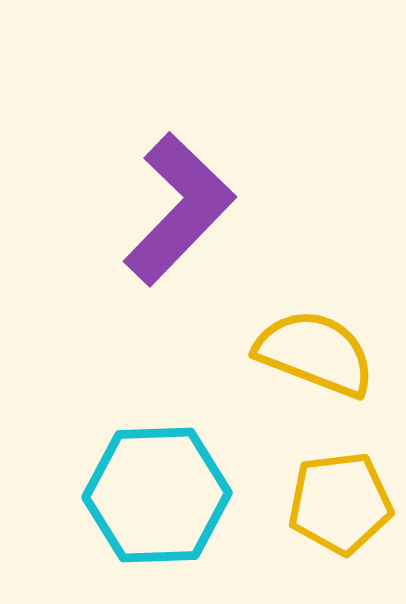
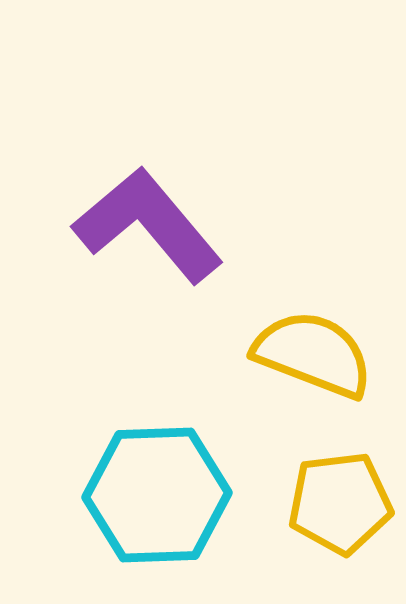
purple L-shape: moved 31 px left, 16 px down; rotated 84 degrees counterclockwise
yellow semicircle: moved 2 px left, 1 px down
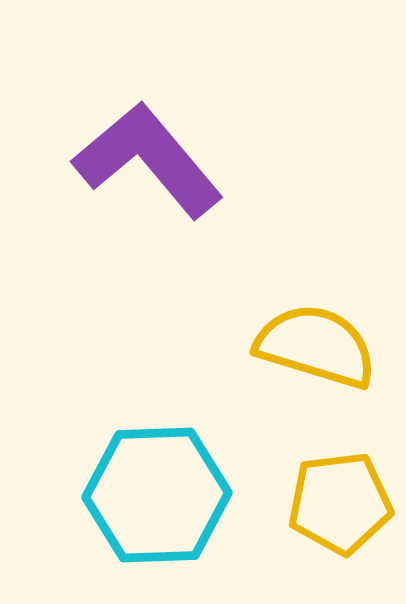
purple L-shape: moved 65 px up
yellow semicircle: moved 3 px right, 8 px up; rotated 4 degrees counterclockwise
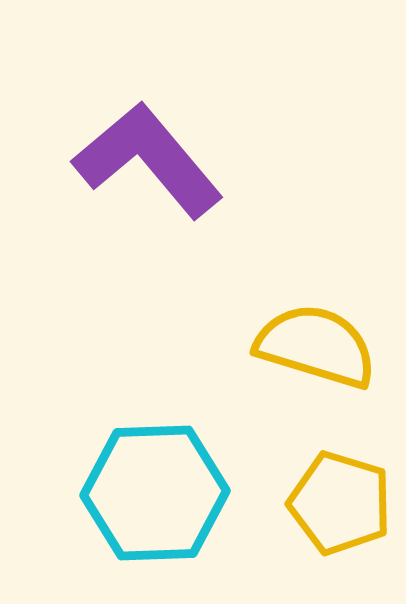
cyan hexagon: moved 2 px left, 2 px up
yellow pentagon: rotated 24 degrees clockwise
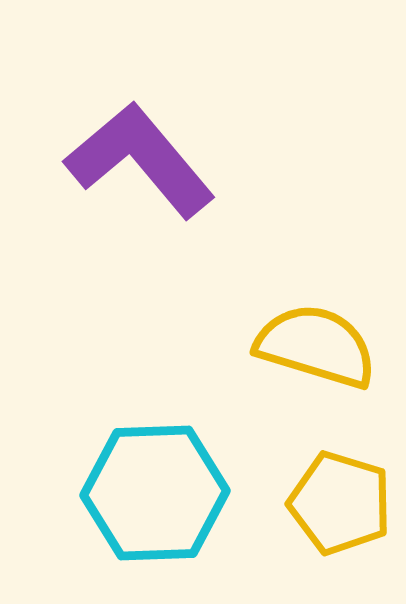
purple L-shape: moved 8 px left
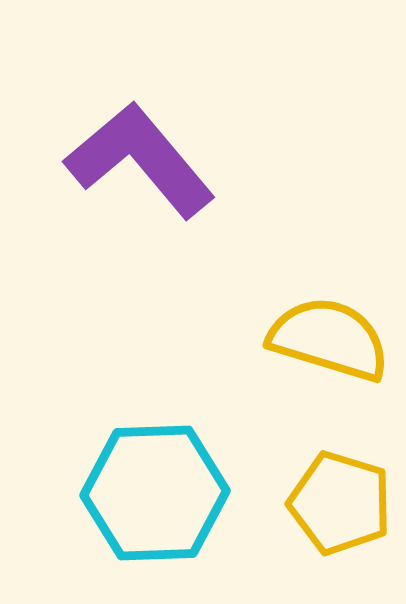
yellow semicircle: moved 13 px right, 7 px up
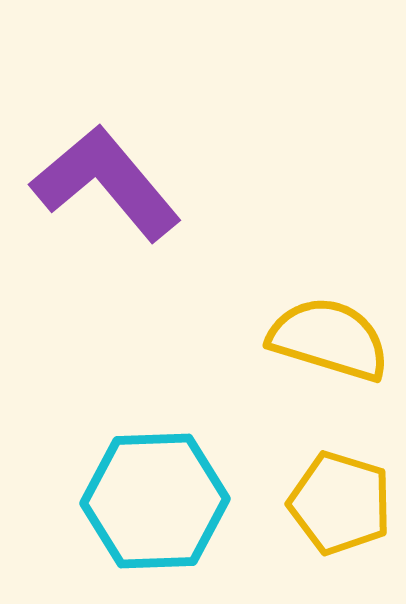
purple L-shape: moved 34 px left, 23 px down
cyan hexagon: moved 8 px down
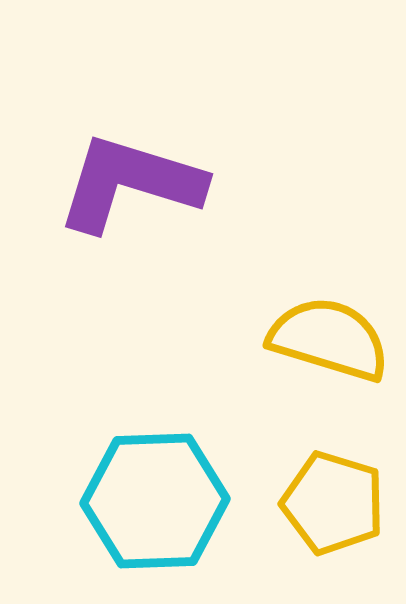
purple L-shape: moved 24 px right; rotated 33 degrees counterclockwise
yellow pentagon: moved 7 px left
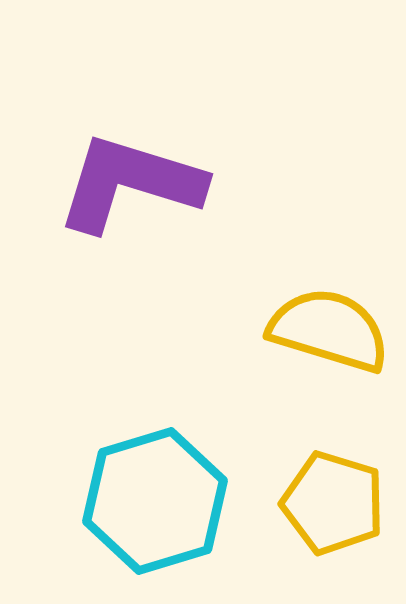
yellow semicircle: moved 9 px up
cyan hexagon: rotated 15 degrees counterclockwise
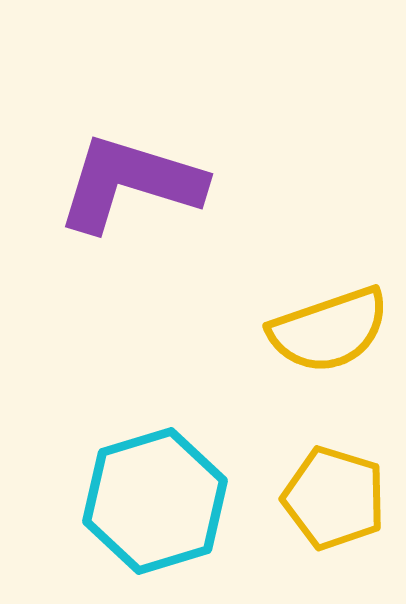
yellow semicircle: rotated 144 degrees clockwise
yellow pentagon: moved 1 px right, 5 px up
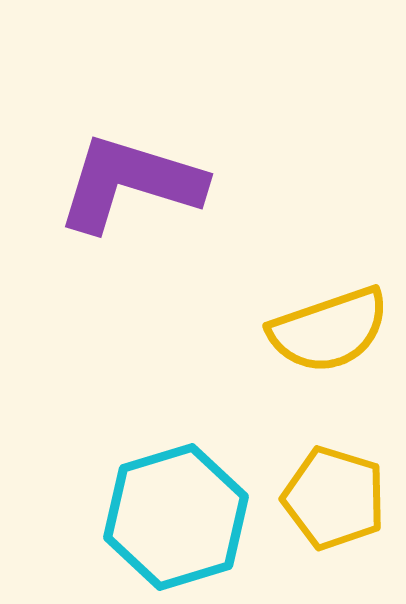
cyan hexagon: moved 21 px right, 16 px down
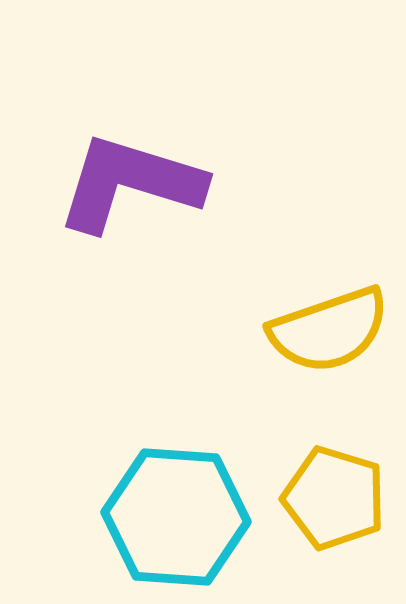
cyan hexagon: rotated 21 degrees clockwise
